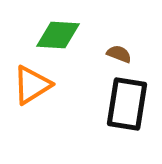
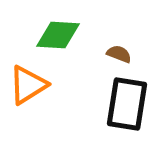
orange triangle: moved 4 px left
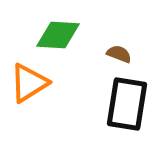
orange triangle: moved 1 px right, 2 px up
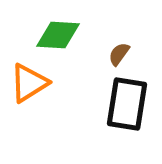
brown semicircle: rotated 75 degrees counterclockwise
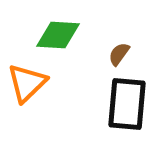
orange triangle: moved 2 px left; rotated 12 degrees counterclockwise
black rectangle: rotated 4 degrees counterclockwise
